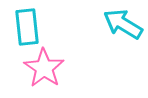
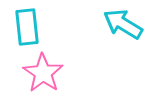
pink star: moved 1 px left, 5 px down
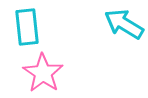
cyan arrow: moved 1 px right
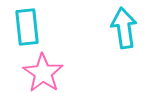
cyan arrow: moved 4 px down; rotated 51 degrees clockwise
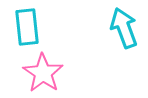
cyan arrow: rotated 12 degrees counterclockwise
